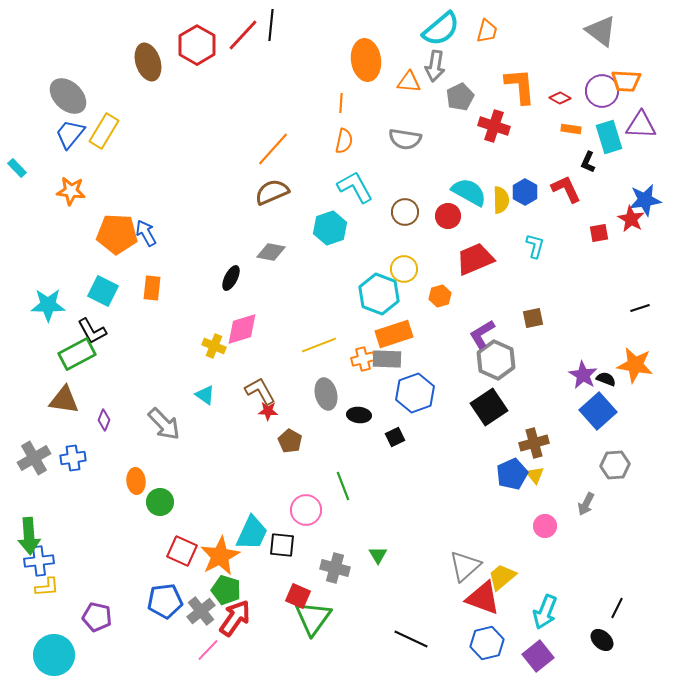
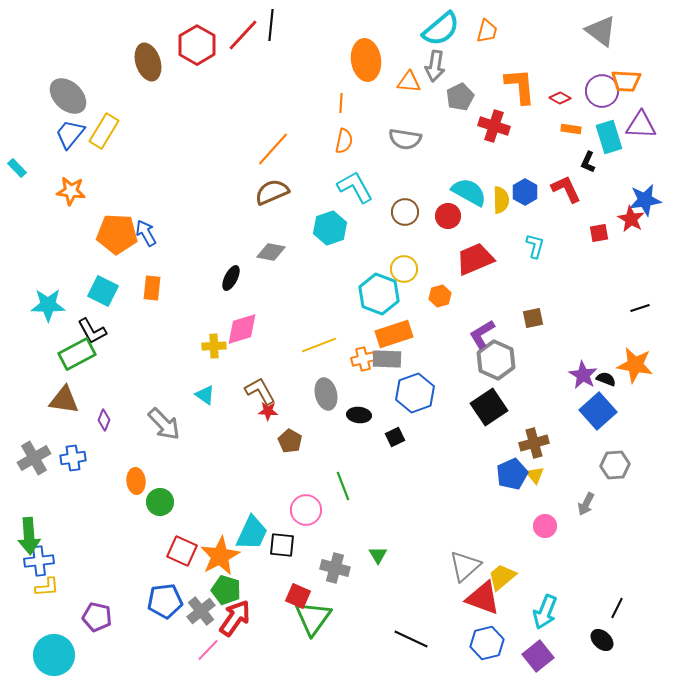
yellow cross at (214, 346): rotated 25 degrees counterclockwise
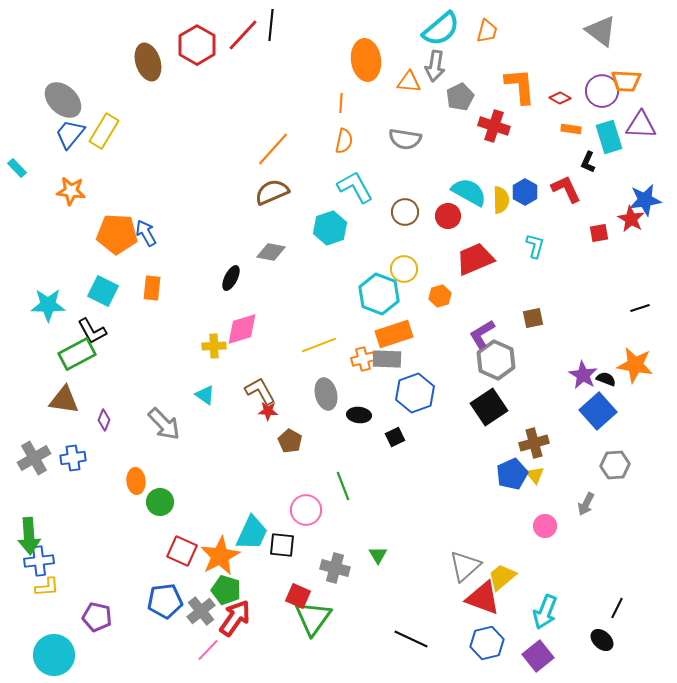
gray ellipse at (68, 96): moved 5 px left, 4 px down
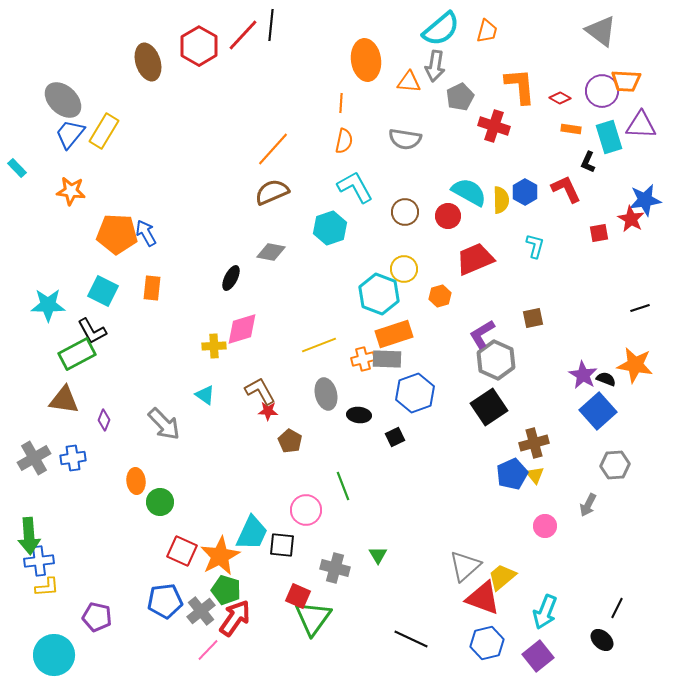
red hexagon at (197, 45): moved 2 px right, 1 px down
gray arrow at (586, 504): moved 2 px right, 1 px down
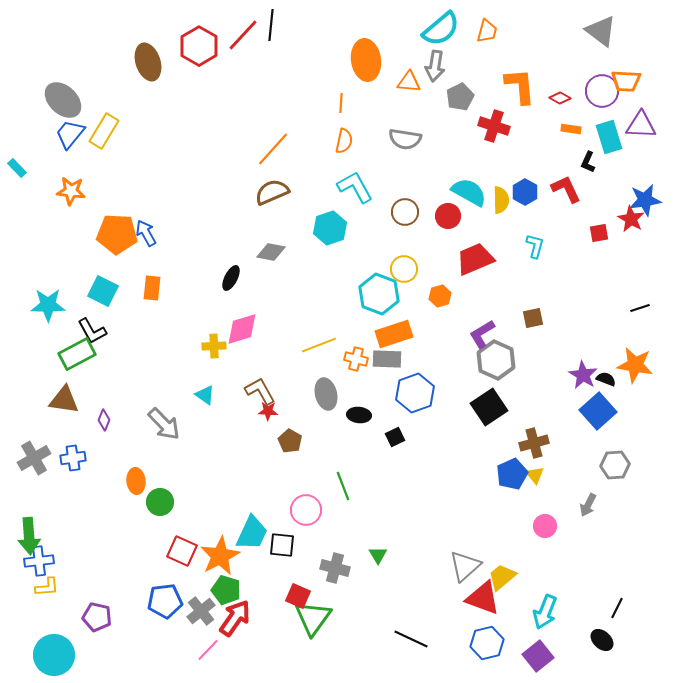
orange cross at (363, 359): moved 7 px left; rotated 30 degrees clockwise
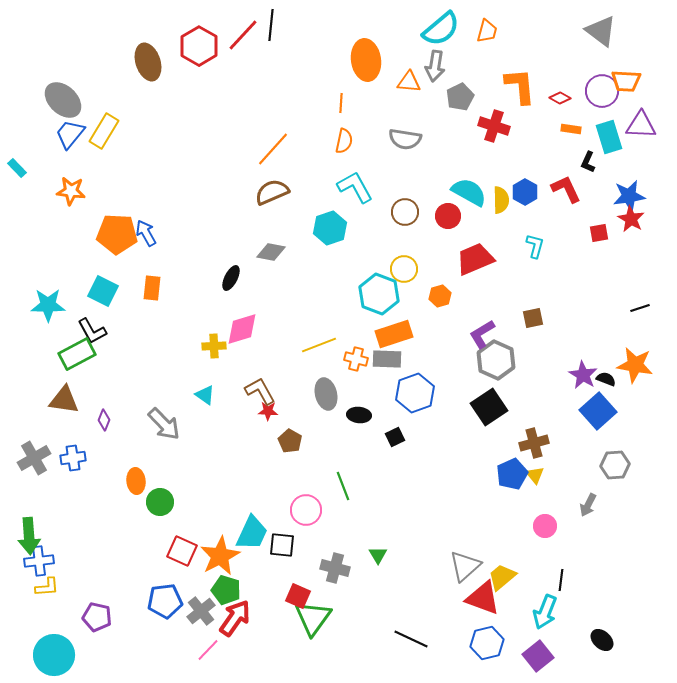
blue star at (645, 200): moved 16 px left, 4 px up
black line at (617, 608): moved 56 px left, 28 px up; rotated 20 degrees counterclockwise
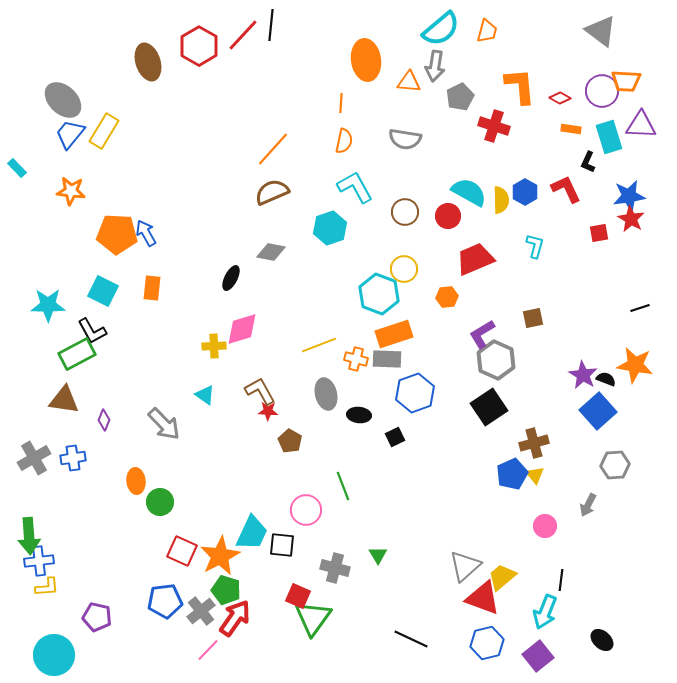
orange hexagon at (440, 296): moved 7 px right, 1 px down; rotated 10 degrees clockwise
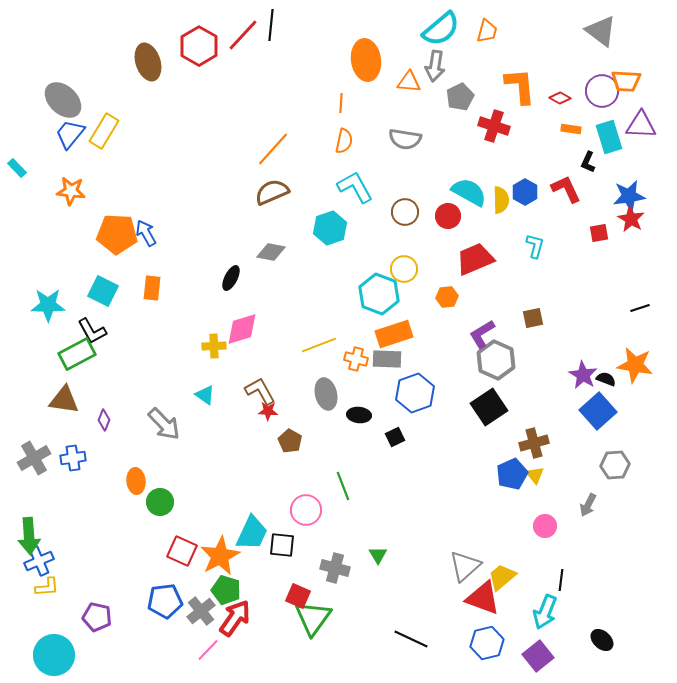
blue cross at (39, 561): rotated 16 degrees counterclockwise
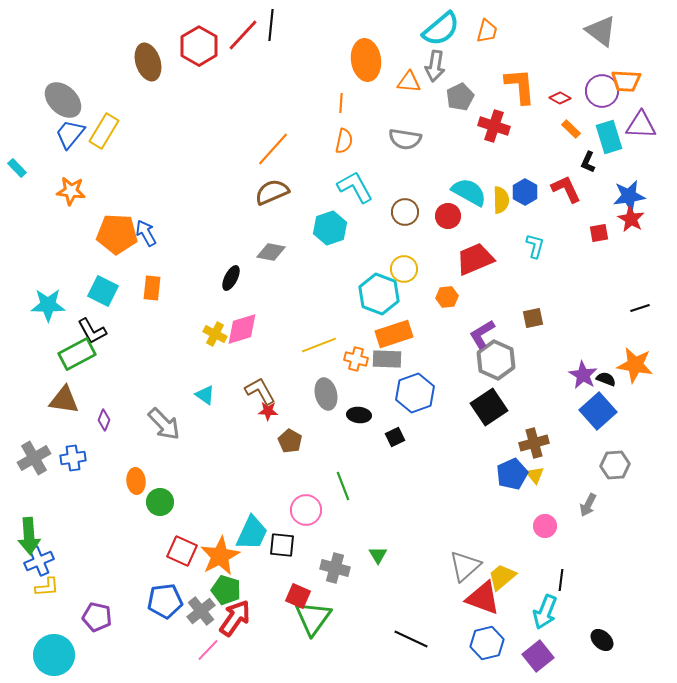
orange rectangle at (571, 129): rotated 36 degrees clockwise
yellow cross at (214, 346): moved 1 px right, 12 px up; rotated 30 degrees clockwise
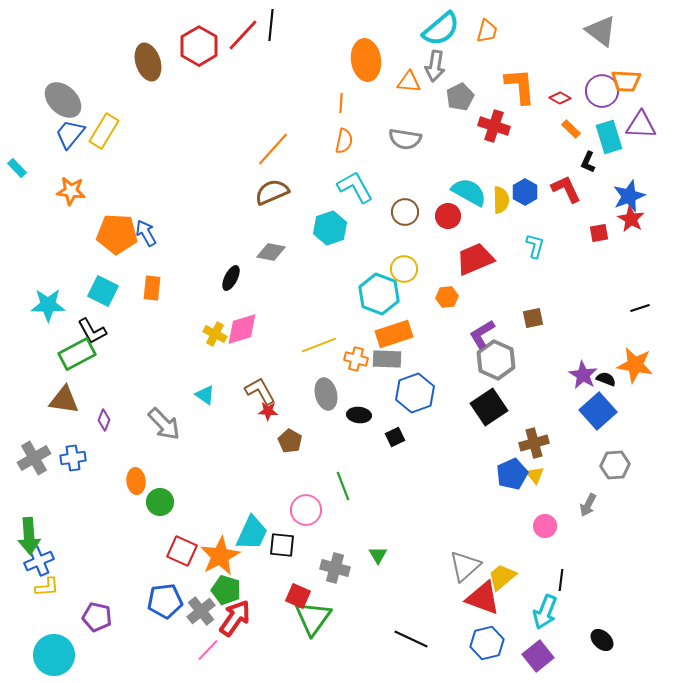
blue star at (629, 196): rotated 12 degrees counterclockwise
